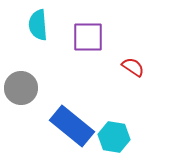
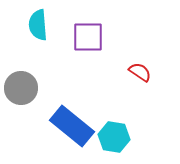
red semicircle: moved 7 px right, 5 px down
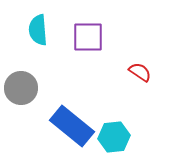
cyan semicircle: moved 5 px down
cyan hexagon: rotated 16 degrees counterclockwise
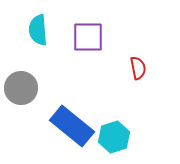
red semicircle: moved 2 px left, 4 px up; rotated 45 degrees clockwise
cyan hexagon: rotated 12 degrees counterclockwise
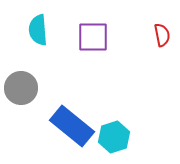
purple square: moved 5 px right
red semicircle: moved 24 px right, 33 px up
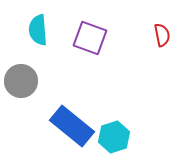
purple square: moved 3 px left, 1 px down; rotated 20 degrees clockwise
gray circle: moved 7 px up
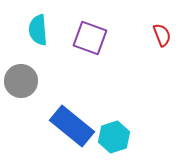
red semicircle: rotated 10 degrees counterclockwise
